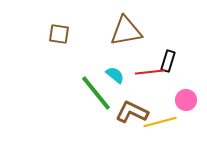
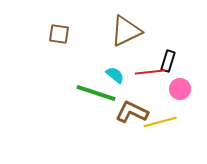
brown triangle: rotated 16 degrees counterclockwise
green line: rotated 33 degrees counterclockwise
pink circle: moved 6 px left, 11 px up
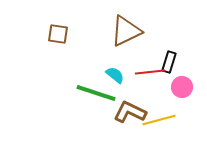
brown square: moved 1 px left
black rectangle: moved 1 px right, 1 px down
pink circle: moved 2 px right, 2 px up
brown L-shape: moved 2 px left
yellow line: moved 1 px left, 2 px up
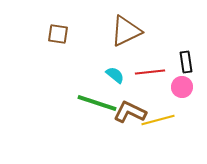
black rectangle: moved 17 px right; rotated 25 degrees counterclockwise
green line: moved 1 px right, 10 px down
yellow line: moved 1 px left
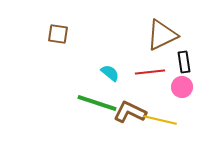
brown triangle: moved 36 px right, 4 px down
black rectangle: moved 2 px left
cyan semicircle: moved 5 px left, 2 px up
yellow line: moved 2 px right; rotated 28 degrees clockwise
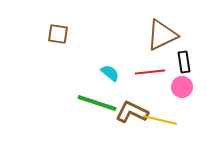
brown L-shape: moved 2 px right
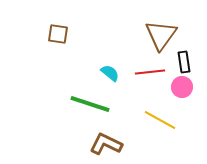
brown triangle: moved 1 px left; rotated 28 degrees counterclockwise
green line: moved 7 px left, 1 px down
brown L-shape: moved 26 px left, 32 px down
yellow line: rotated 16 degrees clockwise
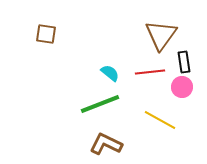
brown square: moved 12 px left
green line: moved 10 px right; rotated 39 degrees counterclockwise
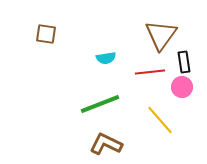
cyan semicircle: moved 4 px left, 15 px up; rotated 132 degrees clockwise
yellow line: rotated 20 degrees clockwise
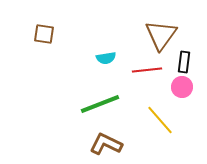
brown square: moved 2 px left
black rectangle: rotated 15 degrees clockwise
red line: moved 3 px left, 2 px up
